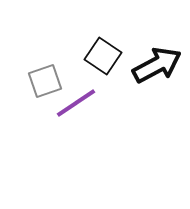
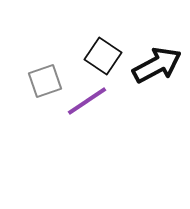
purple line: moved 11 px right, 2 px up
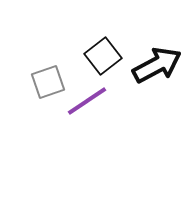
black square: rotated 18 degrees clockwise
gray square: moved 3 px right, 1 px down
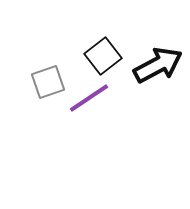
black arrow: moved 1 px right
purple line: moved 2 px right, 3 px up
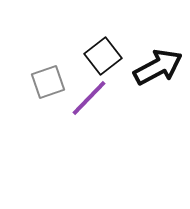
black arrow: moved 2 px down
purple line: rotated 12 degrees counterclockwise
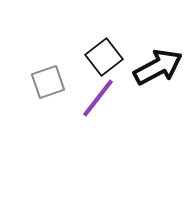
black square: moved 1 px right, 1 px down
purple line: moved 9 px right; rotated 6 degrees counterclockwise
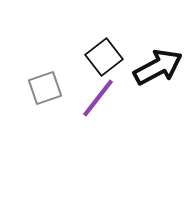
gray square: moved 3 px left, 6 px down
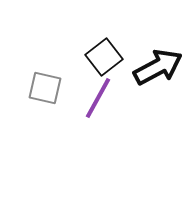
gray square: rotated 32 degrees clockwise
purple line: rotated 9 degrees counterclockwise
